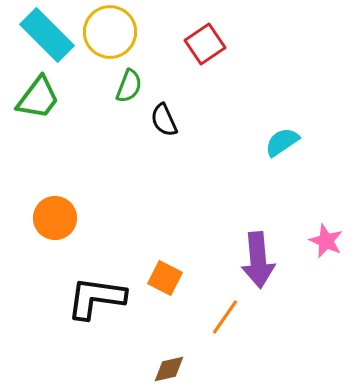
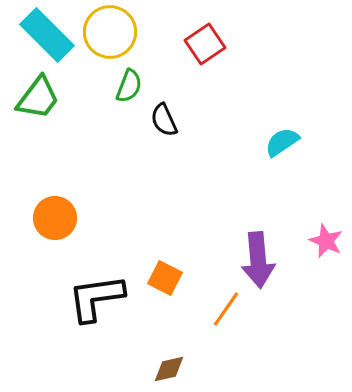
black L-shape: rotated 16 degrees counterclockwise
orange line: moved 1 px right, 8 px up
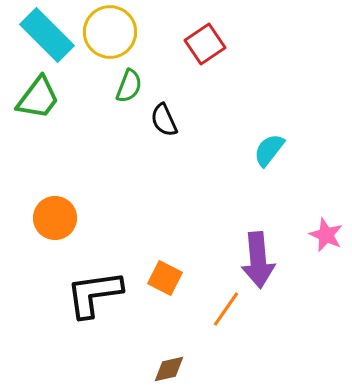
cyan semicircle: moved 13 px left, 8 px down; rotated 18 degrees counterclockwise
pink star: moved 6 px up
black L-shape: moved 2 px left, 4 px up
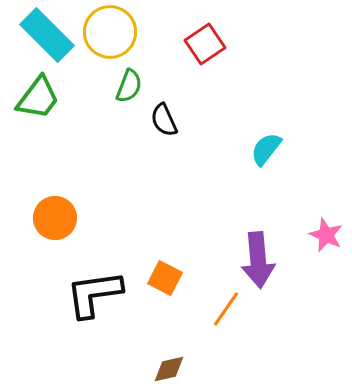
cyan semicircle: moved 3 px left, 1 px up
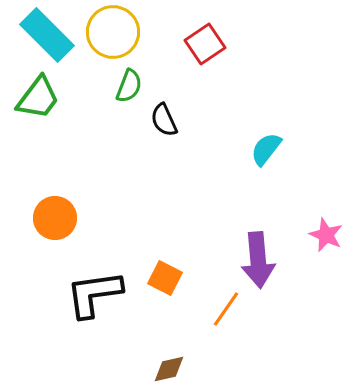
yellow circle: moved 3 px right
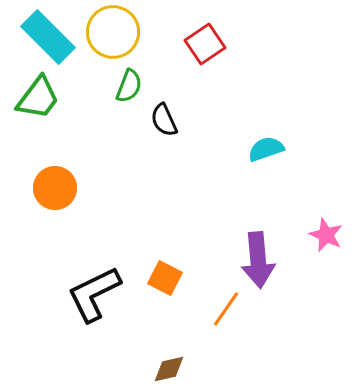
cyan rectangle: moved 1 px right, 2 px down
cyan semicircle: rotated 33 degrees clockwise
orange circle: moved 30 px up
black L-shape: rotated 18 degrees counterclockwise
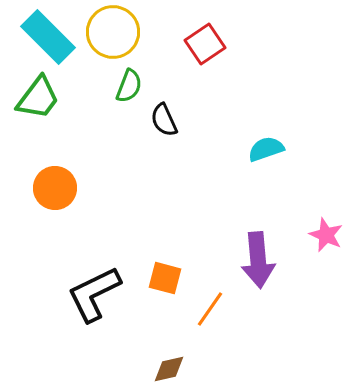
orange square: rotated 12 degrees counterclockwise
orange line: moved 16 px left
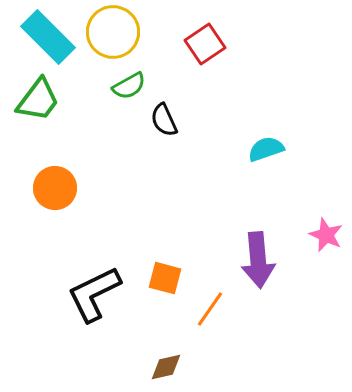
green semicircle: rotated 40 degrees clockwise
green trapezoid: moved 2 px down
brown diamond: moved 3 px left, 2 px up
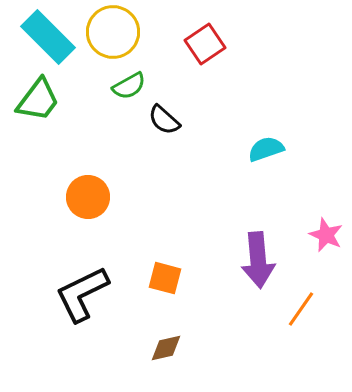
black semicircle: rotated 24 degrees counterclockwise
orange circle: moved 33 px right, 9 px down
black L-shape: moved 12 px left
orange line: moved 91 px right
brown diamond: moved 19 px up
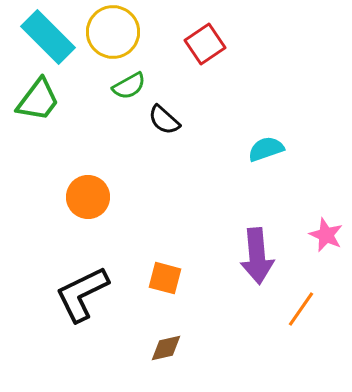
purple arrow: moved 1 px left, 4 px up
